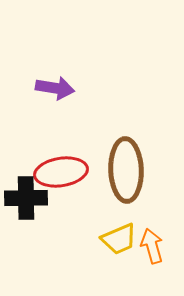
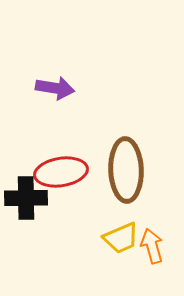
yellow trapezoid: moved 2 px right, 1 px up
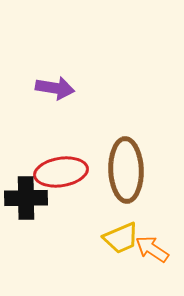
orange arrow: moved 3 px down; rotated 40 degrees counterclockwise
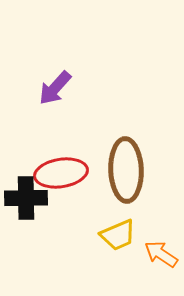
purple arrow: rotated 123 degrees clockwise
red ellipse: moved 1 px down
yellow trapezoid: moved 3 px left, 3 px up
orange arrow: moved 9 px right, 5 px down
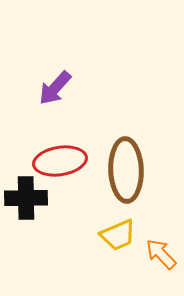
red ellipse: moved 1 px left, 12 px up
orange arrow: rotated 12 degrees clockwise
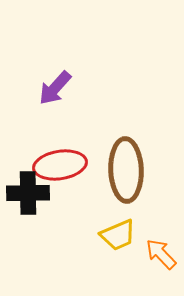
red ellipse: moved 4 px down
black cross: moved 2 px right, 5 px up
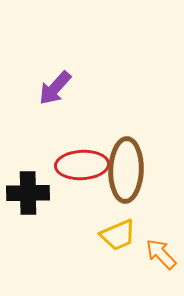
red ellipse: moved 22 px right; rotated 6 degrees clockwise
brown ellipse: rotated 4 degrees clockwise
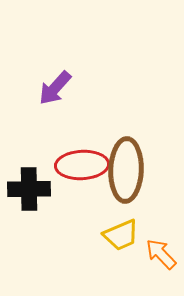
black cross: moved 1 px right, 4 px up
yellow trapezoid: moved 3 px right
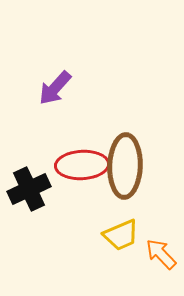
brown ellipse: moved 1 px left, 4 px up
black cross: rotated 24 degrees counterclockwise
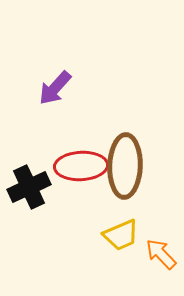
red ellipse: moved 1 px left, 1 px down
black cross: moved 2 px up
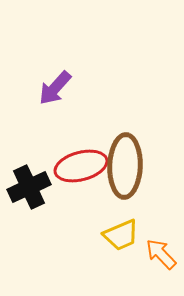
red ellipse: rotated 12 degrees counterclockwise
